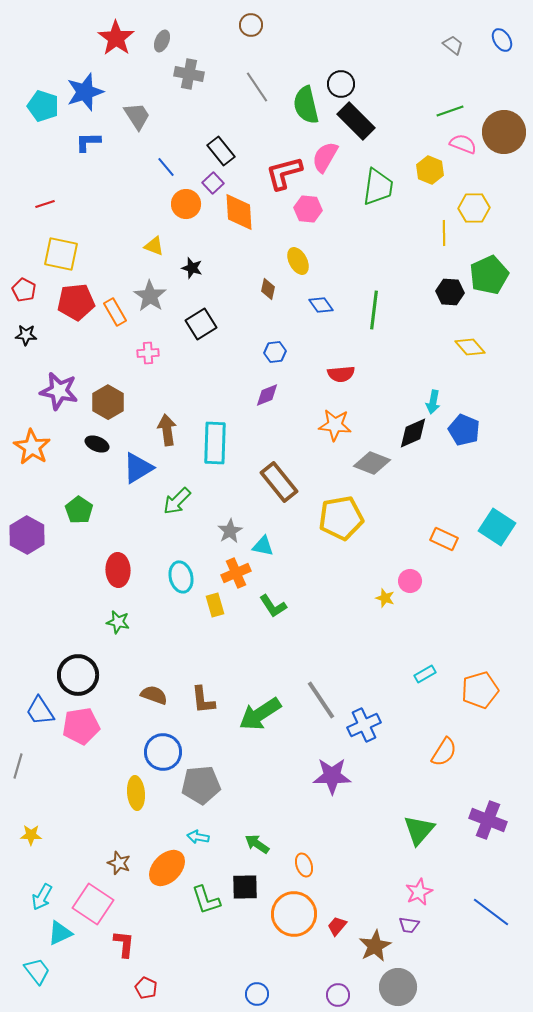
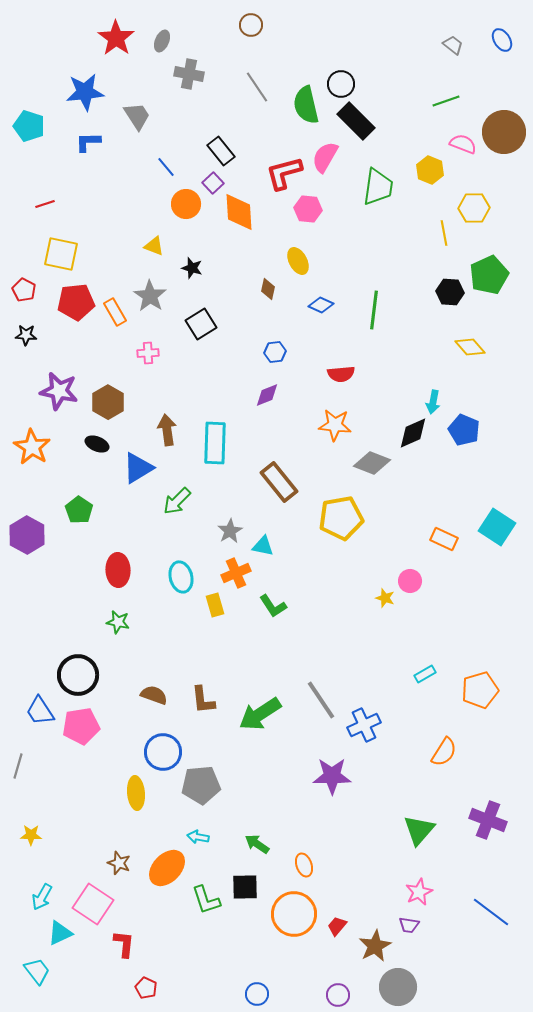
blue star at (85, 92): rotated 12 degrees clockwise
cyan pentagon at (43, 106): moved 14 px left, 20 px down
green line at (450, 111): moved 4 px left, 10 px up
yellow line at (444, 233): rotated 10 degrees counterclockwise
blue diamond at (321, 305): rotated 30 degrees counterclockwise
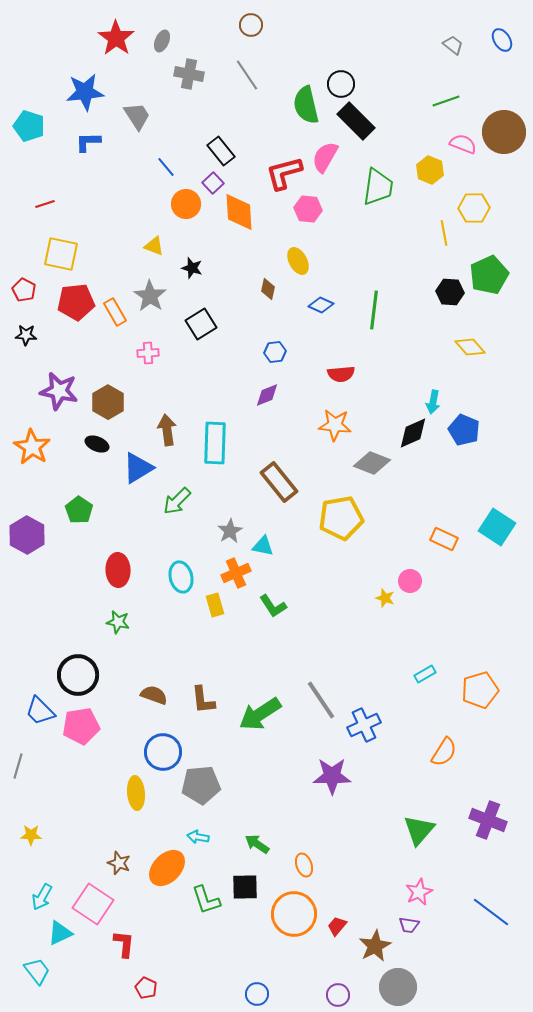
gray line at (257, 87): moved 10 px left, 12 px up
blue trapezoid at (40, 711): rotated 12 degrees counterclockwise
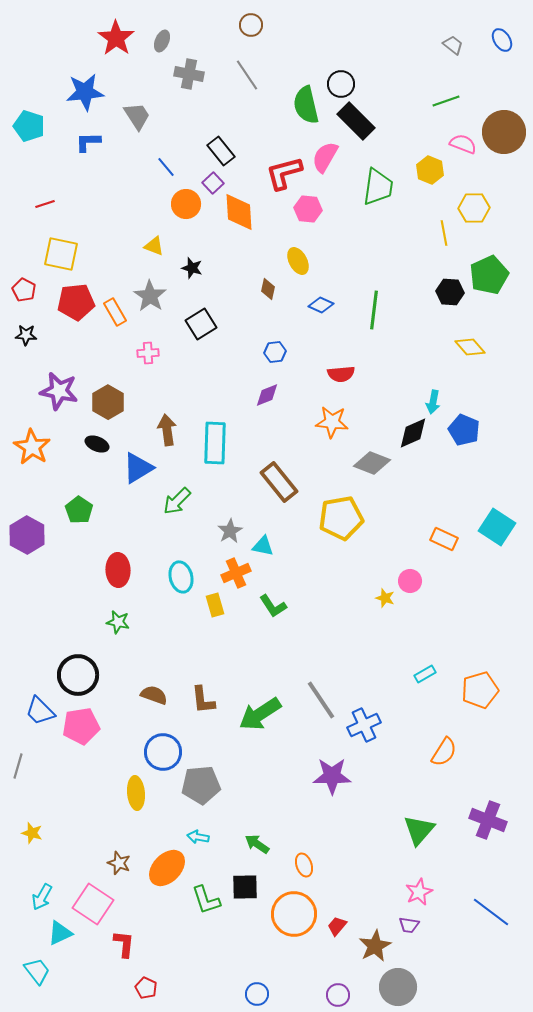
orange star at (335, 425): moved 3 px left, 3 px up
yellow star at (31, 835): moved 1 px right, 2 px up; rotated 15 degrees clockwise
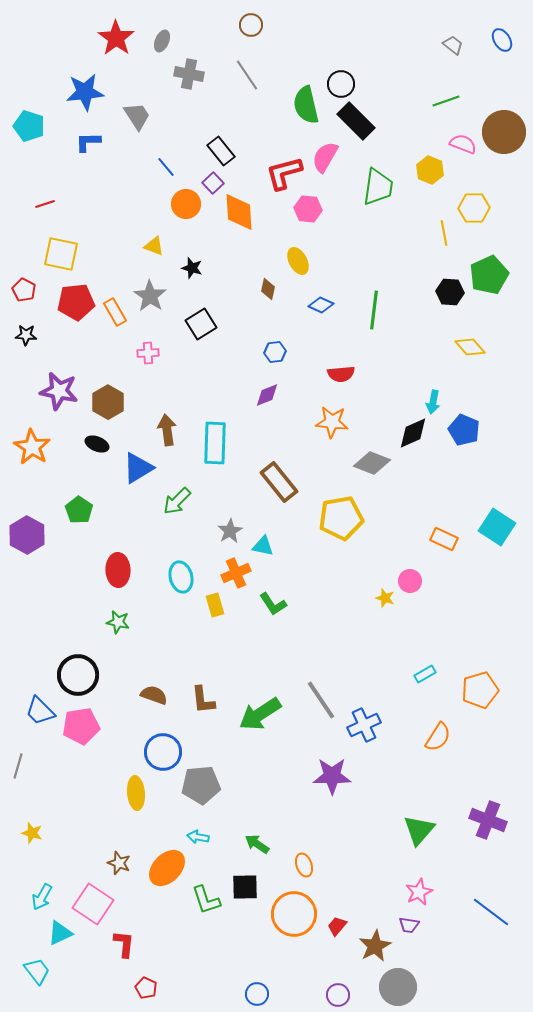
green L-shape at (273, 606): moved 2 px up
orange semicircle at (444, 752): moved 6 px left, 15 px up
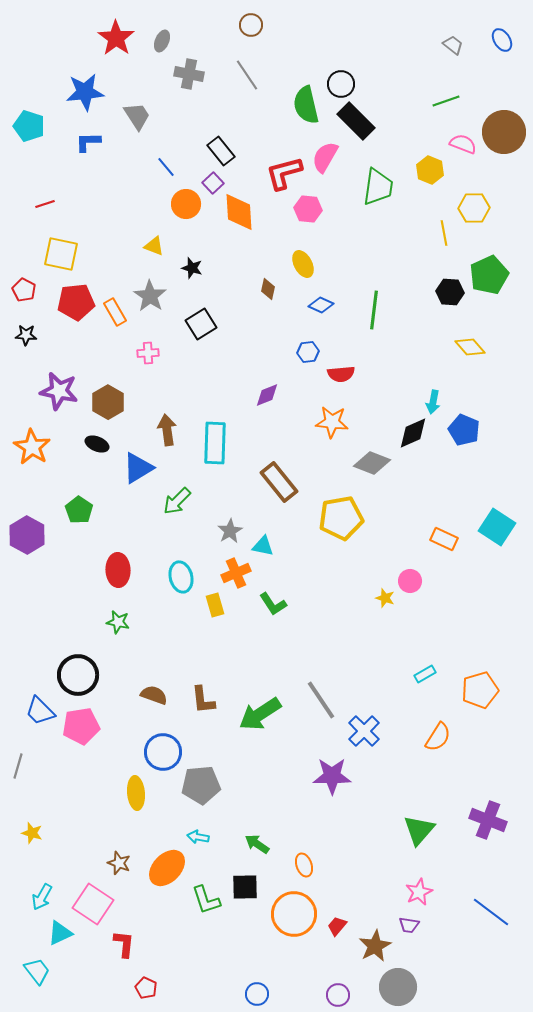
yellow ellipse at (298, 261): moved 5 px right, 3 px down
blue hexagon at (275, 352): moved 33 px right
blue cross at (364, 725): moved 6 px down; rotated 20 degrees counterclockwise
